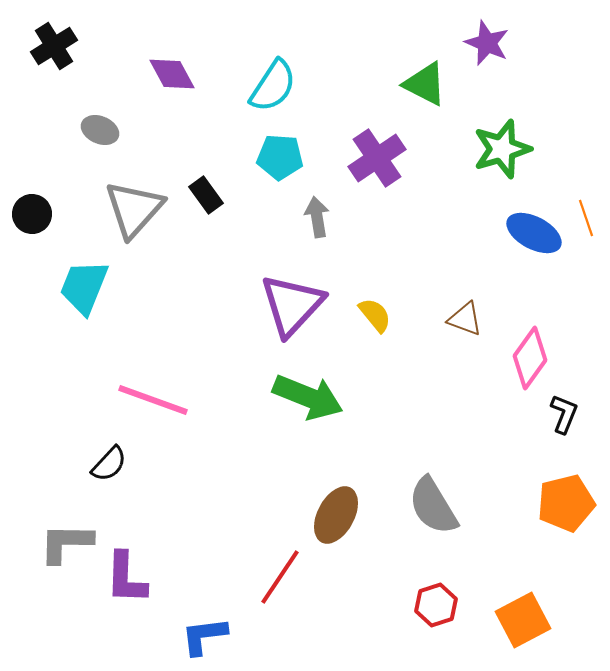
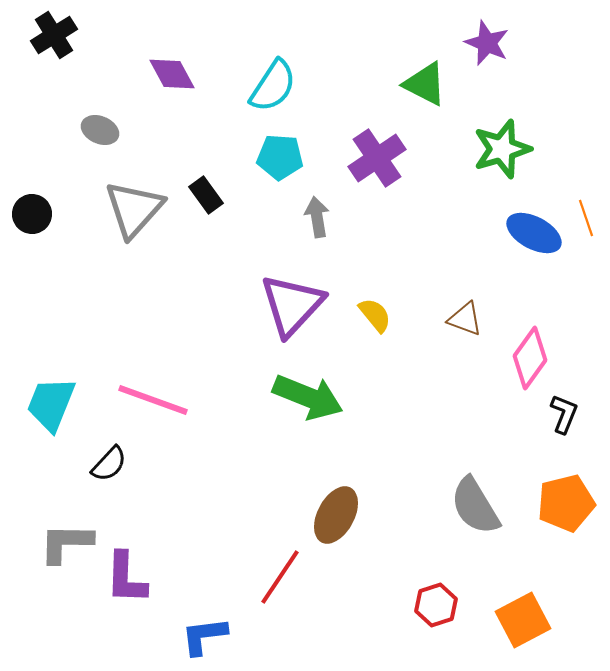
black cross: moved 11 px up
cyan trapezoid: moved 33 px left, 117 px down
gray semicircle: moved 42 px right
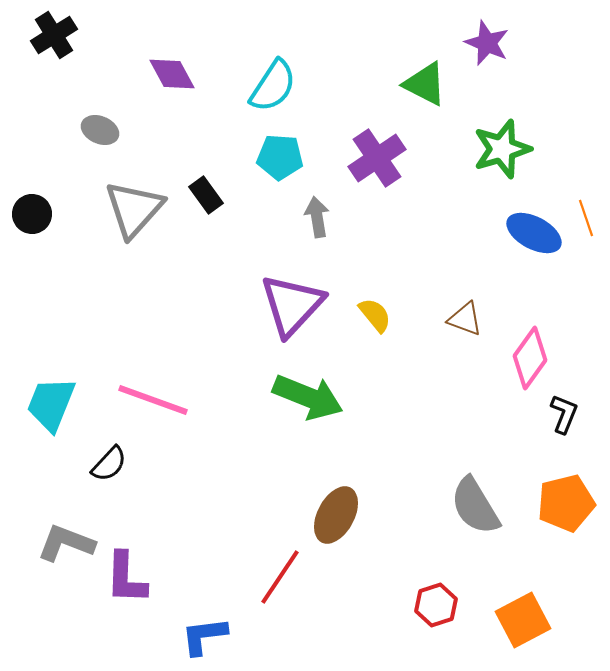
gray L-shape: rotated 20 degrees clockwise
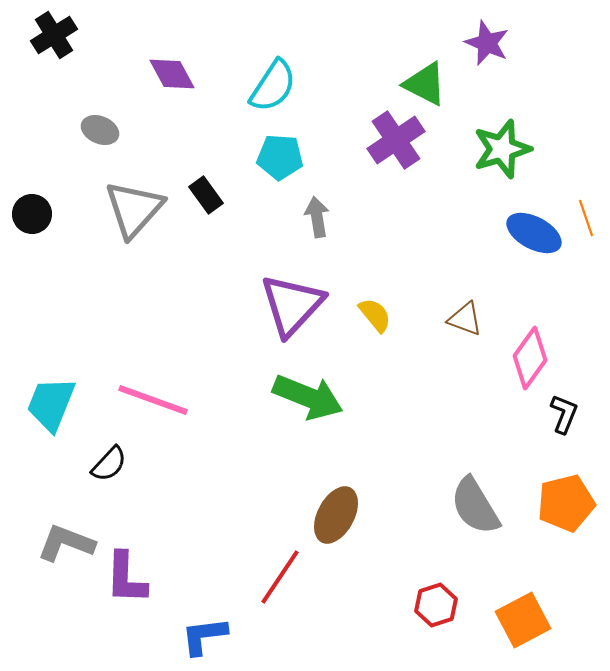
purple cross: moved 19 px right, 18 px up
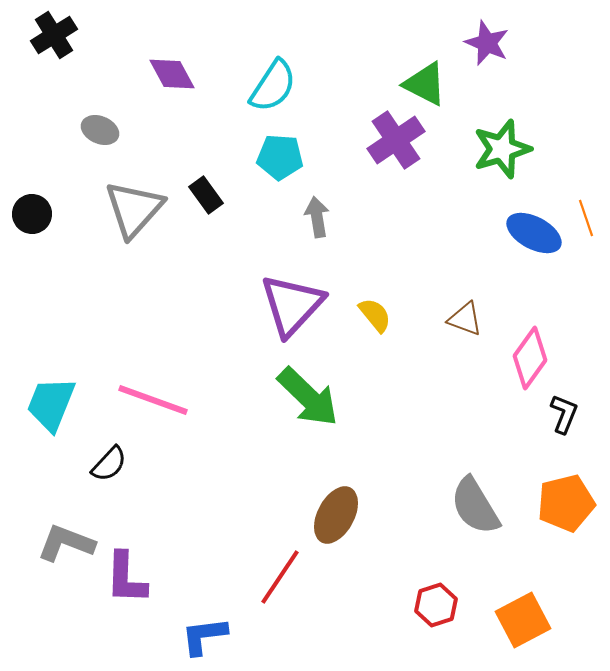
green arrow: rotated 22 degrees clockwise
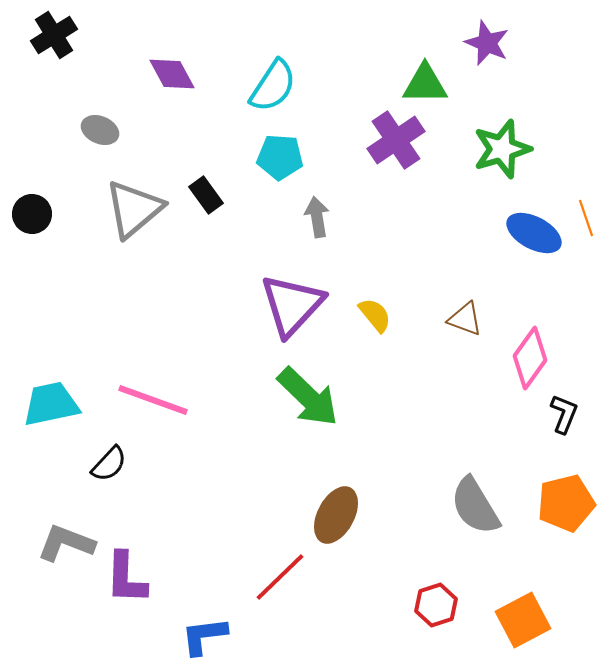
green triangle: rotated 27 degrees counterclockwise
gray triangle: rotated 8 degrees clockwise
cyan trapezoid: rotated 56 degrees clockwise
red line: rotated 12 degrees clockwise
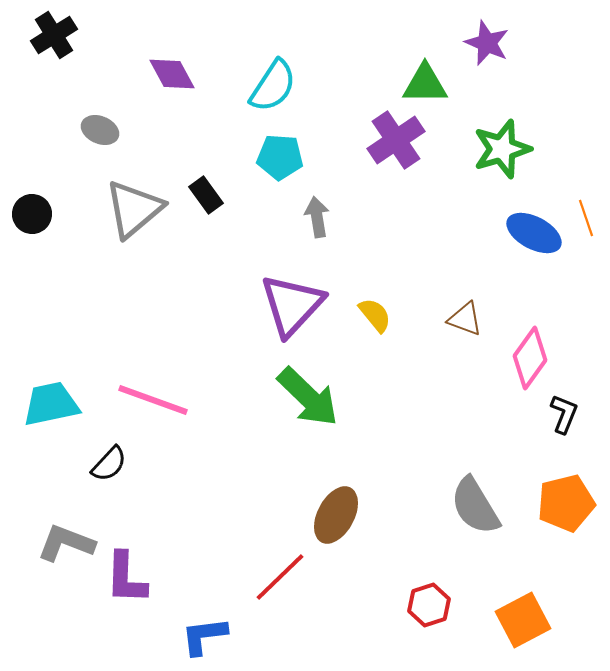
red hexagon: moved 7 px left
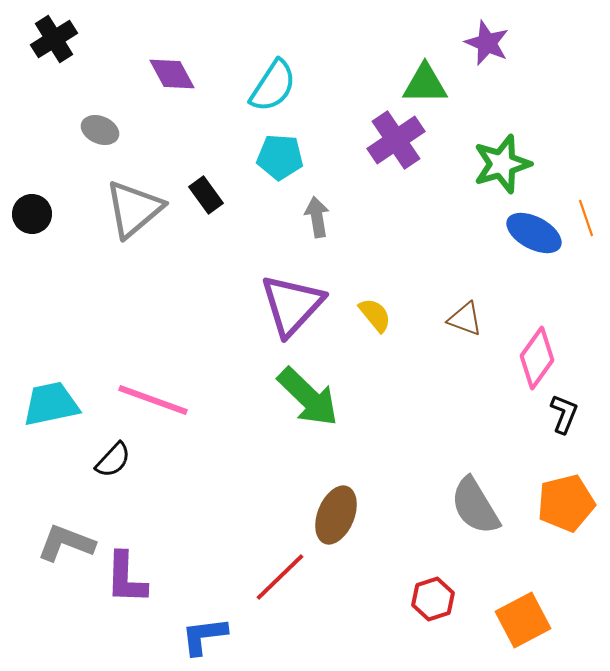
black cross: moved 4 px down
green star: moved 15 px down
pink diamond: moved 7 px right
black semicircle: moved 4 px right, 4 px up
brown ellipse: rotated 6 degrees counterclockwise
red hexagon: moved 4 px right, 6 px up
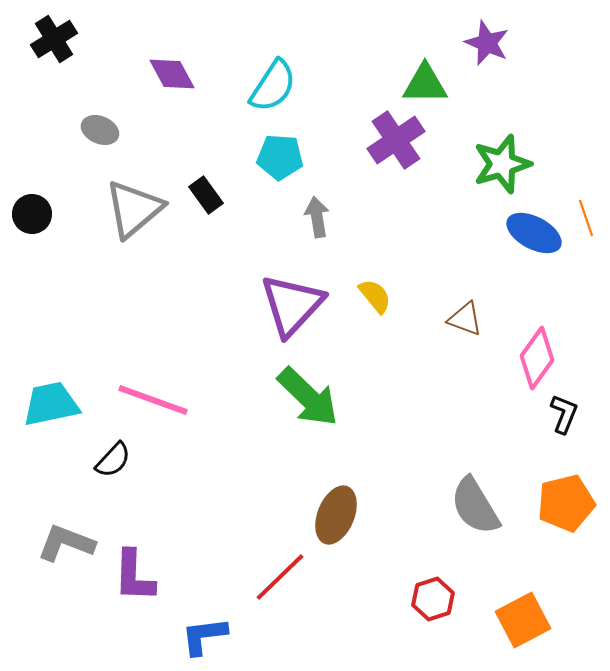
yellow semicircle: moved 19 px up
purple L-shape: moved 8 px right, 2 px up
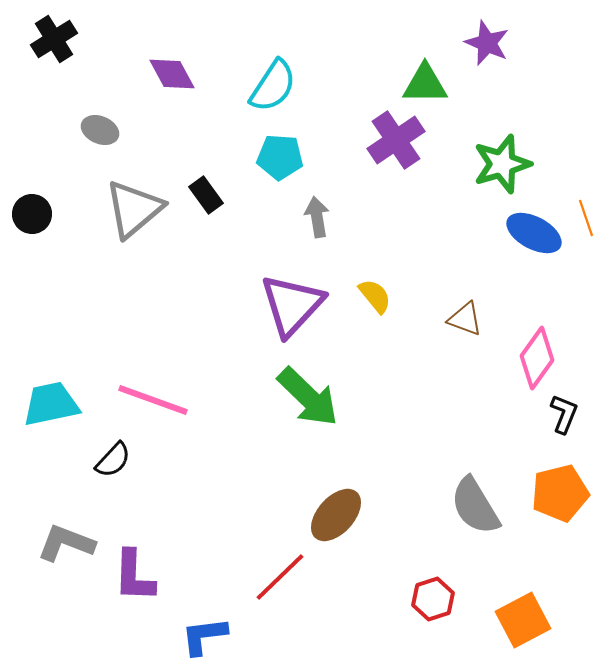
orange pentagon: moved 6 px left, 10 px up
brown ellipse: rotated 20 degrees clockwise
